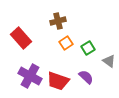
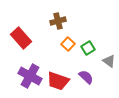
orange square: moved 2 px right, 1 px down; rotated 16 degrees counterclockwise
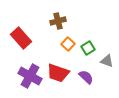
gray triangle: moved 2 px left; rotated 16 degrees counterclockwise
red trapezoid: moved 8 px up
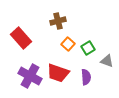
purple semicircle: rotated 42 degrees clockwise
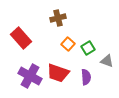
brown cross: moved 3 px up
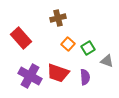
purple semicircle: moved 1 px left
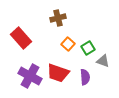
gray triangle: moved 4 px left
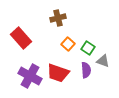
green square: rotated 24 degrees counterclockwise
purple semicircle: moved 1 px right, 7 px up
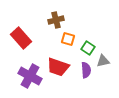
brown cross: moved 2 px left, 2 px down
orange square: moved 5 px up; rotated 24 degrees counterclockwise
gray triangle: rotated 32 degrees counterclockwise
red trapezoid: moved 6 px up
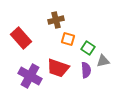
red trapezoid: moved 1 px down
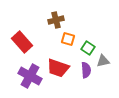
red rectangle: moved 1 px right, 4 px down
